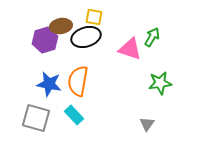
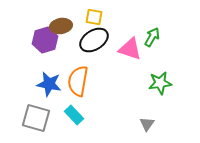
black ellipse: moved 8 px right, 3 px down; rotated 16 degrees counterclockwise
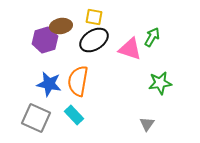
gray square: rotated 8 degrees clockwise
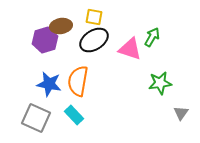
gray triangle: moved 34 px right, 11 px up
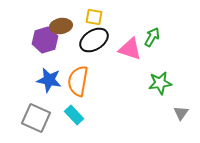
blue star: moved 4 px up
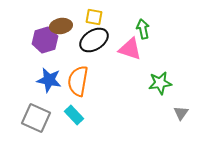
green arrow: moved 9 px left, 8 px up; rotated 42 degrees counterclockwise
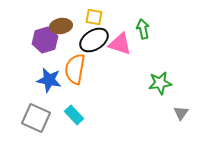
pink triangle: moved 10 px left, 5 px up
orange semicircle: moved 3 px left, 12 px up
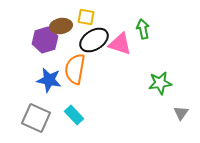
yellow square: moved 8 px left
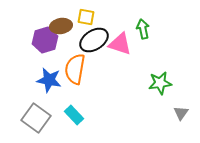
gray square: rotated 12 degrees clockwise
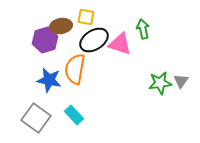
gray triangle: moved 32 px up
